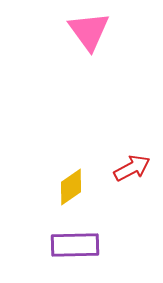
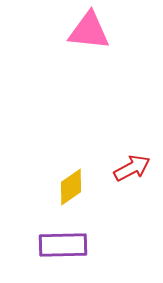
pink triangle: rotated 48 degrees counterclockwise
purple rectangle: moved 12 px left
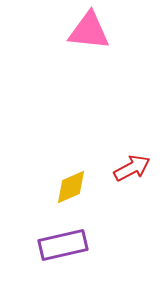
yellow diamond: rotated 12 degrees clockwise
purple rectangle: rotated 12 degrees counterclockwise
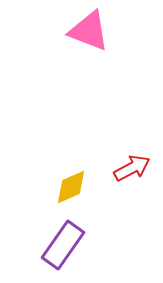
pink triangle: rotated 15 degrees clockwise
purple rectangle: rotated 42 degrees counterclockwise
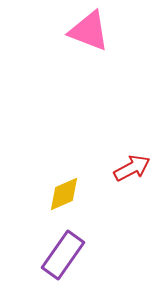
yellow diamond: moved 7 px left, 7 px down
purple rectangle: moved 10 px down
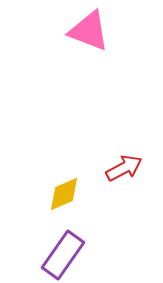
red arrow: moved 8 px left
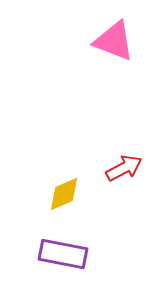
pink triangle: moved 25 px right, 10 px down
purple rectangle: moved 1 px up; rotated 66 degrees clockwise
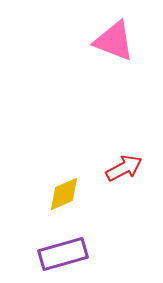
purple rectangle: rotated 27 degrees counterclockwise
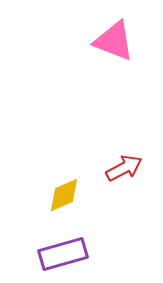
yellow diamond: moved 1 px down
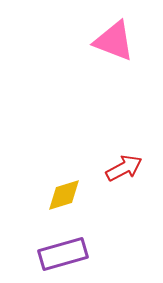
yellow diamond: rotated 6 degrees clockwise
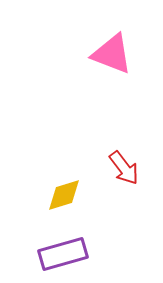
pink triangle: moved 2 px left, 13 px down
red arrow: rotated 81 degrees clockwise
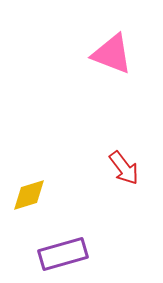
yellow diamond: moved 35 px left
